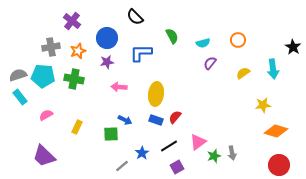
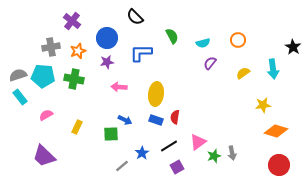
red semicircle: rotated 32 degrees counterclockwise
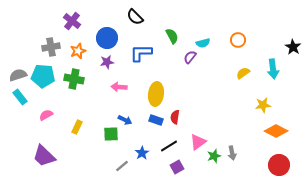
purple semicircle: moved 20 px left, 6 px up
orange diamond: rotated 10 degrees clockwise
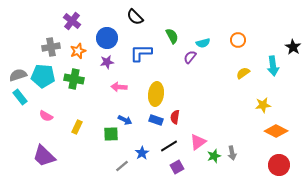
cyan arrow: moved 3 px up
pink semicircle: moved 1 px down; rotated 120 degrees counterclockwise
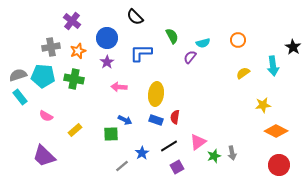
purple star: rotated 24 degrees counterclockwise
yellow rectangle: moved 2 px left, 3 px down; rotated 24 degrees clockwise
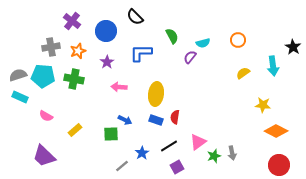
blue circle: moved 1 px left, 7 px up
cyan rectangle: rotated 28 degrees counterclockwise
yellow star: rotated 14 degrees clockwise
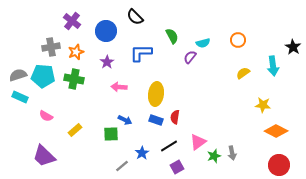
orange star: moved 2 px left, 1 px down
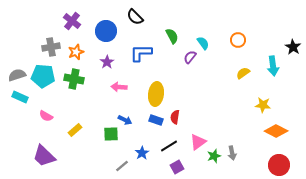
cyan semicircle: rotated 112 degrees counterclockwise
gray semicircle: moved 1 px left
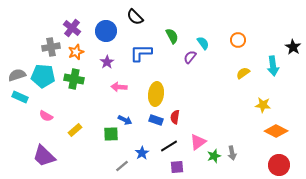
purple cross: moved 7 px down
purple square: rotated 24 degrees clockwise
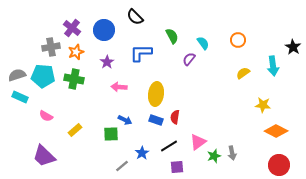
blue circle: moved 2 px left, 1 px up
purple semicircle: moved 1 px left, 2 px down
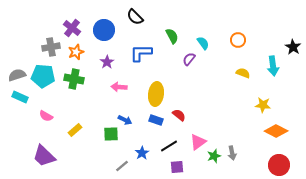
yellow semicircle: rotated 56 degrees clockwise
red semicircle: moved 4 px right, 2 px up; rotated 120 degrees clockwise
